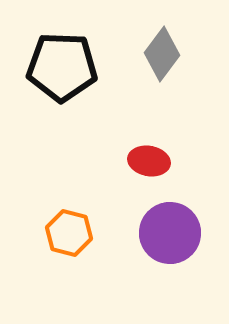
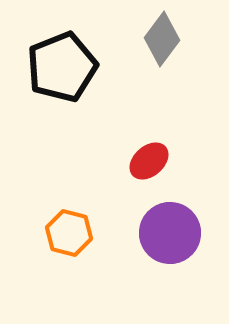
gray diamond: moved 15 px up
black pentagon: rotated 24 degrees counterclockwise
red ellipse: rotated 51 degrees counterclockwise
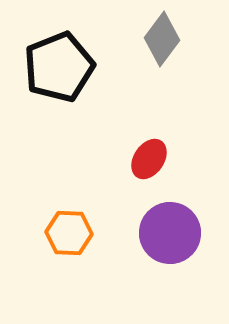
black pentagon: moved 3 px left
red ellipse: moved 2 px up; rotated 15 degrees counterclockwise
orange hexagon: rotated 12 degrees counterclockwise
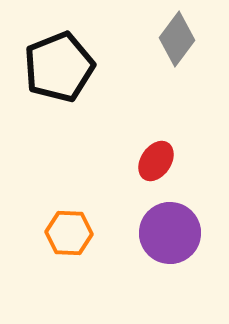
gray diamond: moved 15 px right
red ellipse: moved 7 px right, 2 px down
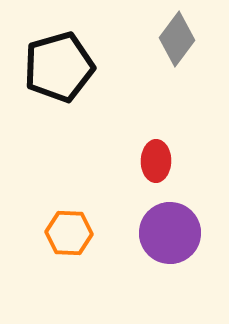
black pentagon: rotated 6 degrees clockwise
red ellipse: rotated 33 degrees counterclockwise
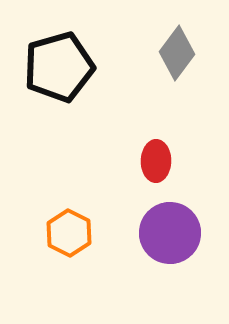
gray diamond: moved 14 px down
orange hexagon: rotated 24 degrees clockwise
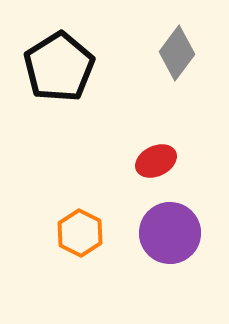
black pentagon: rotated 16 degrees counterclockwise
red ellipse: rotated 63 degrees clockwise
orange hexagon: moved 11 px right
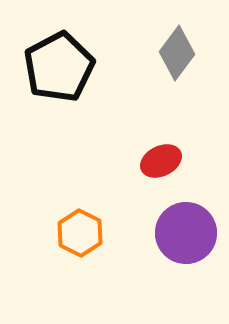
black pentagon: rotated 4 degrees clockwise
red ellipse: moved 5 px right
purple circle: moved 16 px right
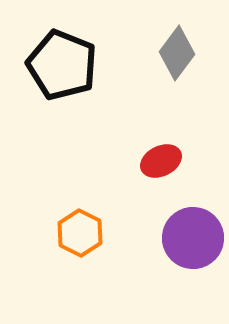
black pentagon: moved 3 px right, 2 px up; rotated 22 degrees counterclockwise
purple circle: moved 7 px right, 5 px down
